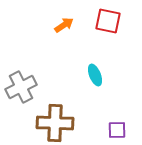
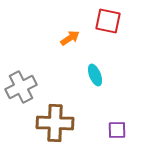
orange arrow: moved 6 px right, 13 px down
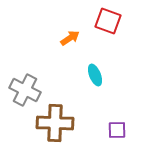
red square: rotated 8 degrees clockwise
gray cross: moved 4 px right, 3 px down; rotated 36 degrees counterclockwise
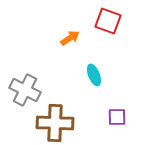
cyan ellipse: moved 1 px left
purple square: moved 13 px up
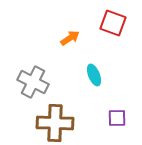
red square: moved 5 px right, 2 px down
gray cross: moved 8 px right, 8 px up
purple square: moved 1 px down
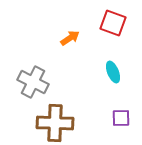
cyan ellipse: moved 19 px right, 3 px up
purple square: moved 4 px right
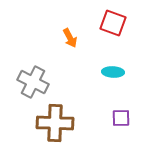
orange arrow: rotated 96 degrees clockwise
cyan ellipse: rotated 65 degrees counterclockwise
